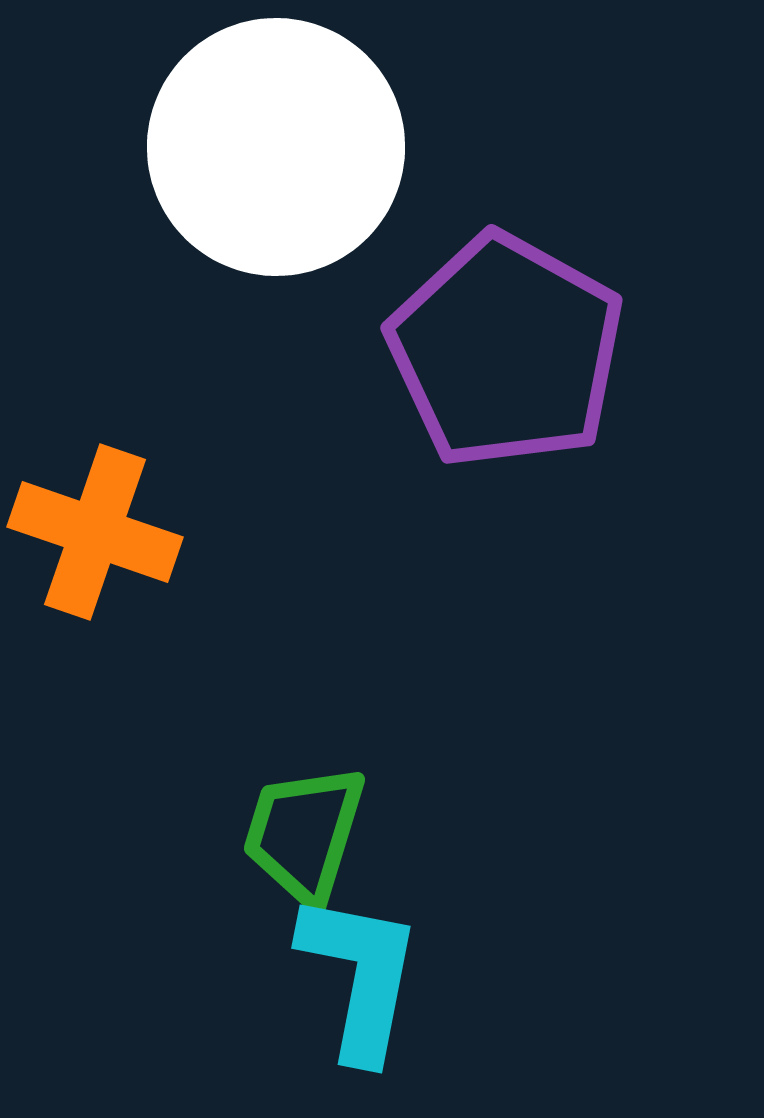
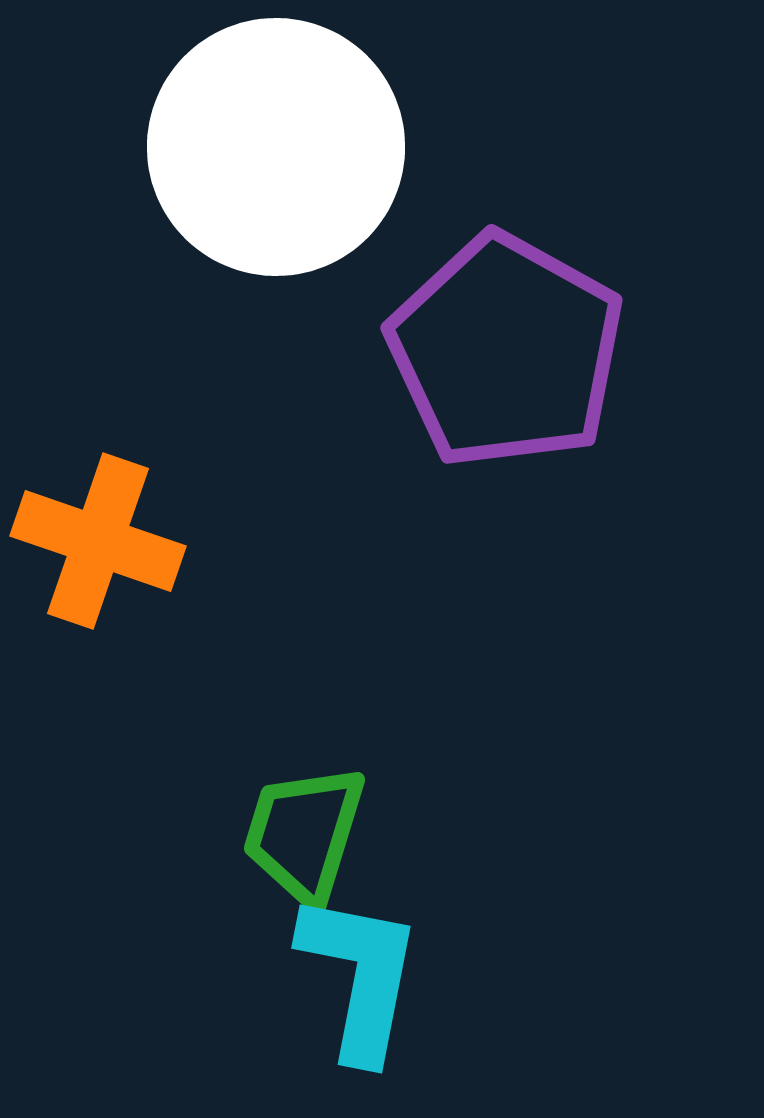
orange cross: moved 3 px right, 9 px down
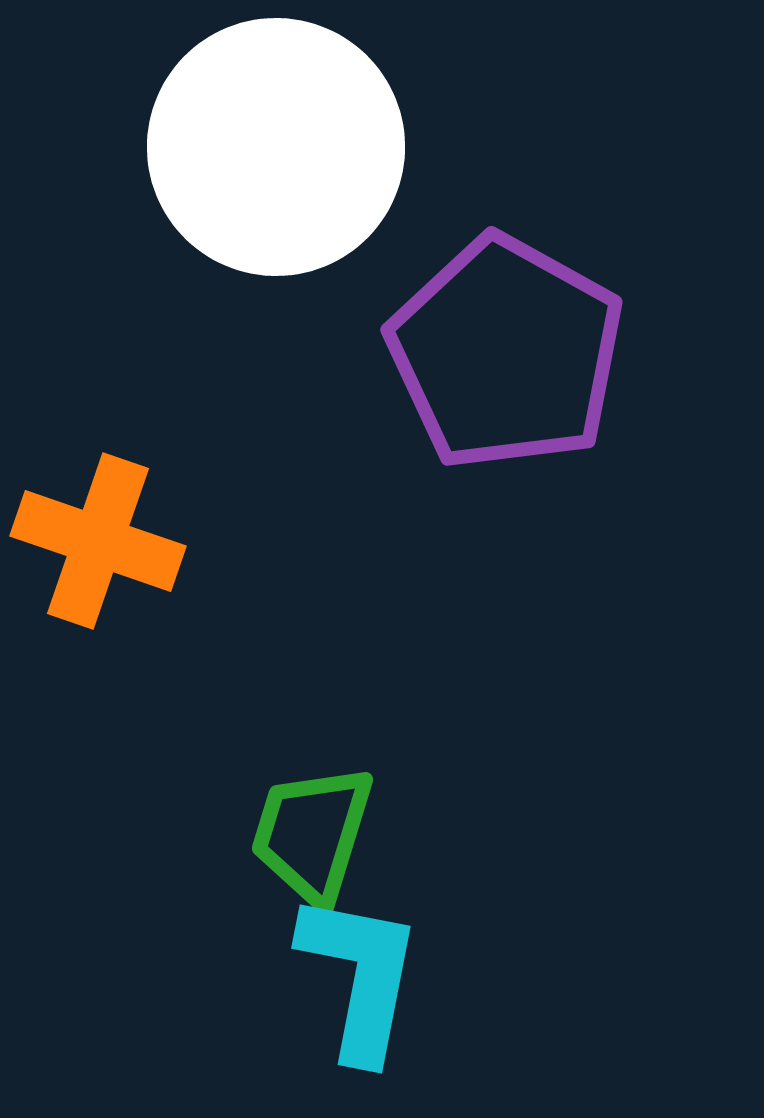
purple pentagon: moved 2 px down
green trapezoid: moved 8 px right
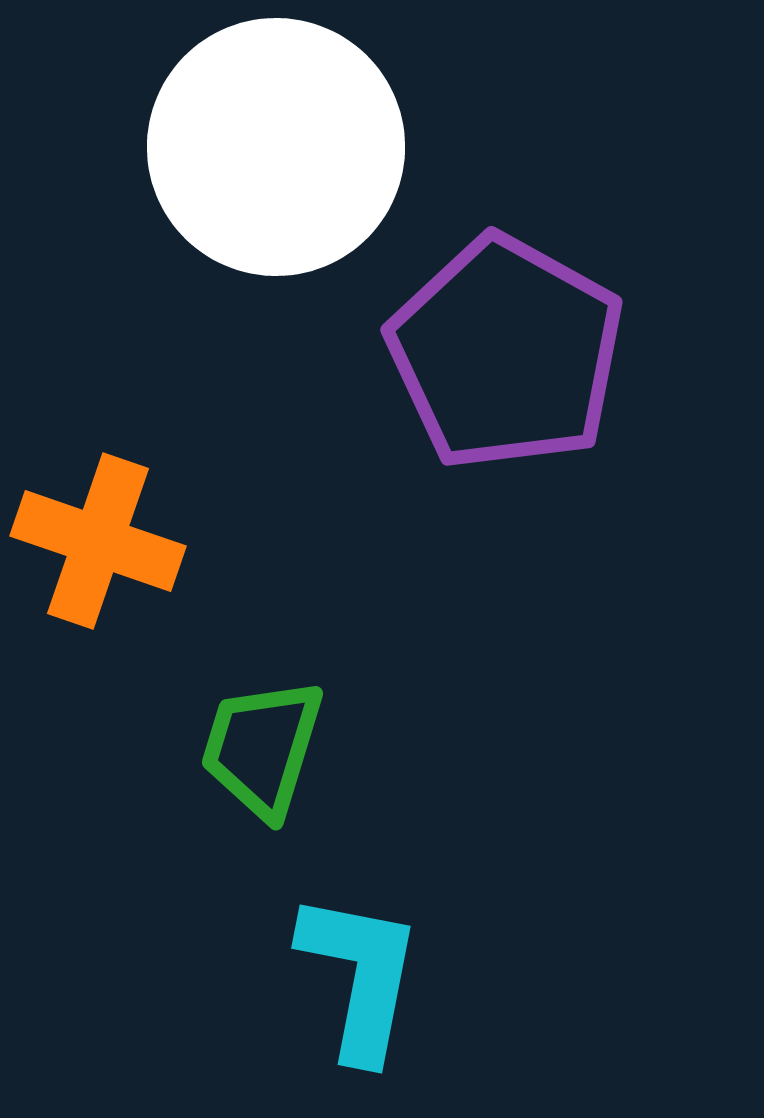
green trapezoid: moved 50 px left, 86 px up
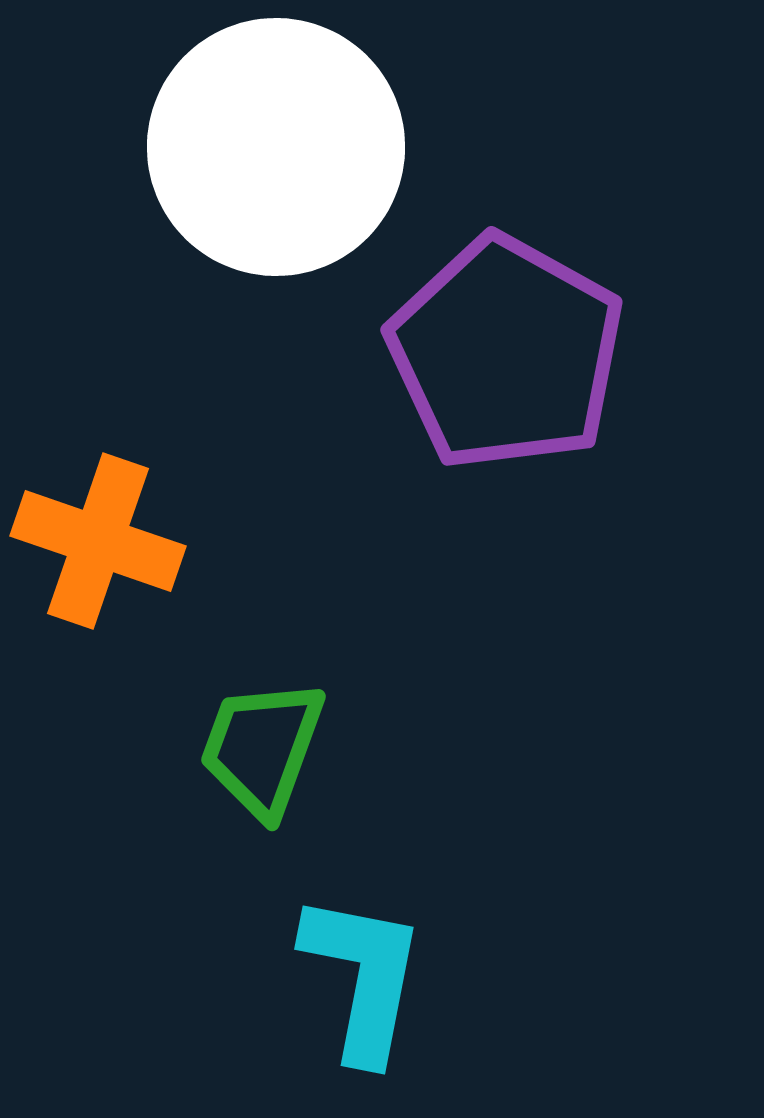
green trapezoid: rotated 3 degrees clockwise
cyan L-shape: moved 3 px right, 1 px down
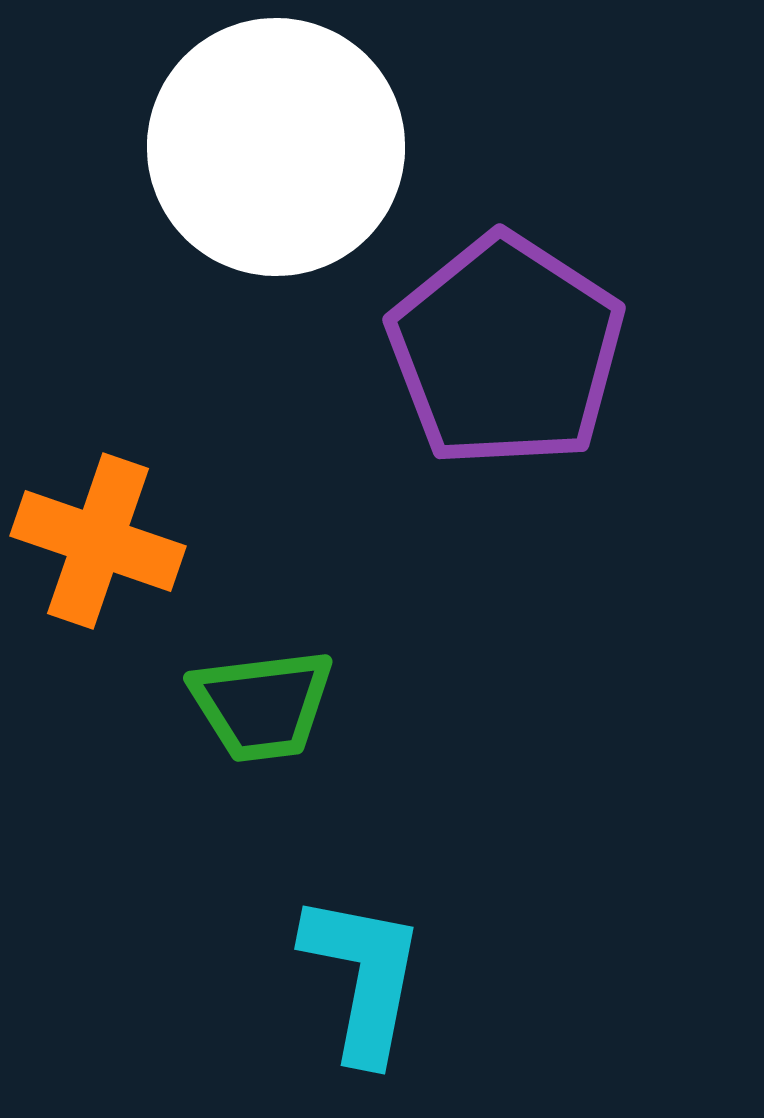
purple pentagon: moved 2 px up; rotated 4 degrees clockwise
green trapezoid: moved 43 px up; rotated 117 degrees counterclockwise
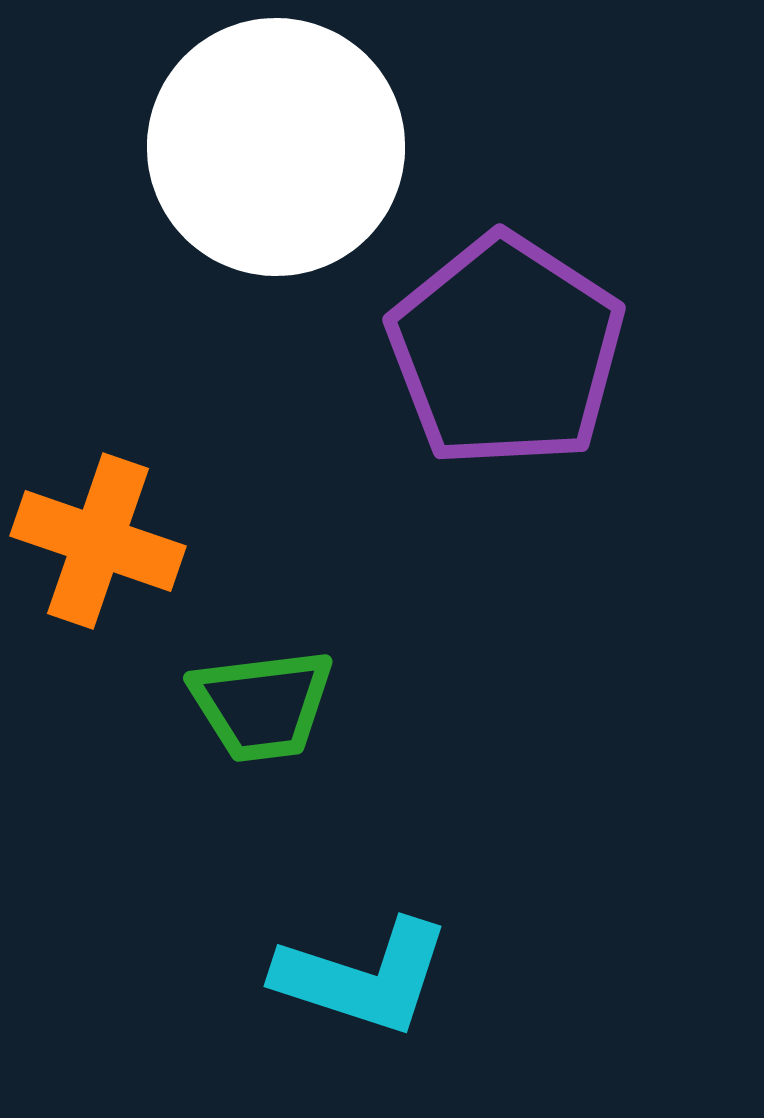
cyan L-shape: rotated 97 degrees clockwise
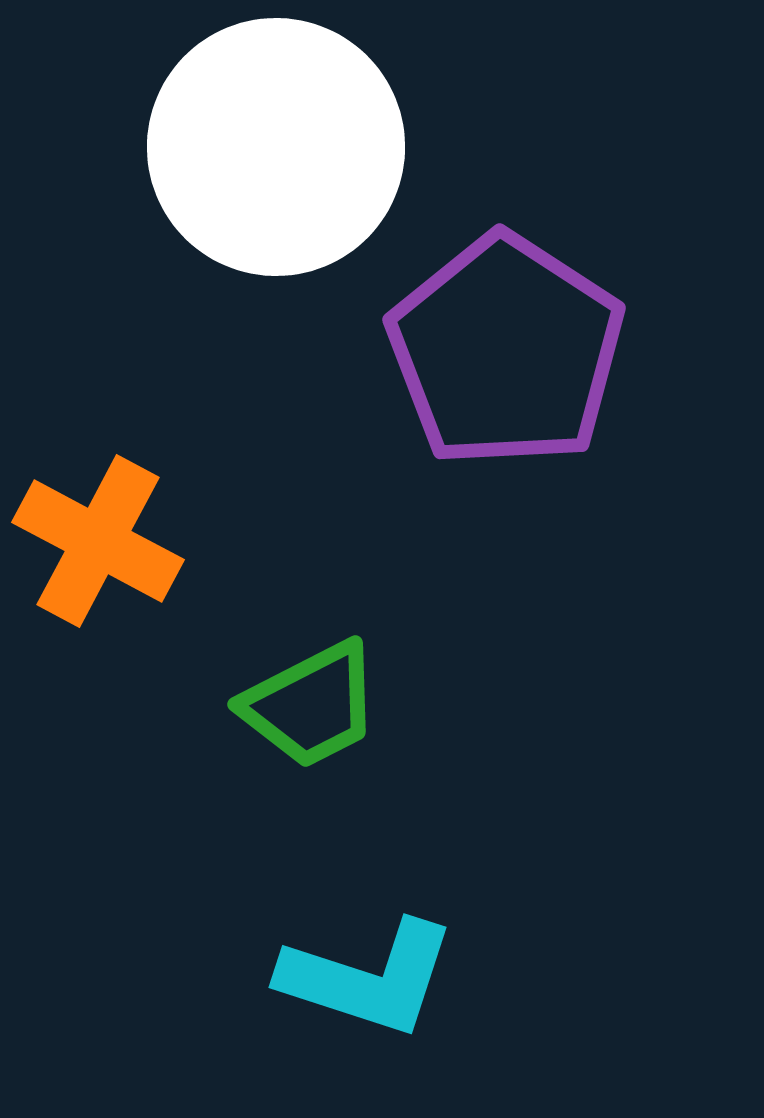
orange cross: rotated 9 degrees clockwise
green trapezoid: moved 49 px right; rotated 20 degrees counterclockwise
cyan L-shape: moved 5 px right, 1 px down
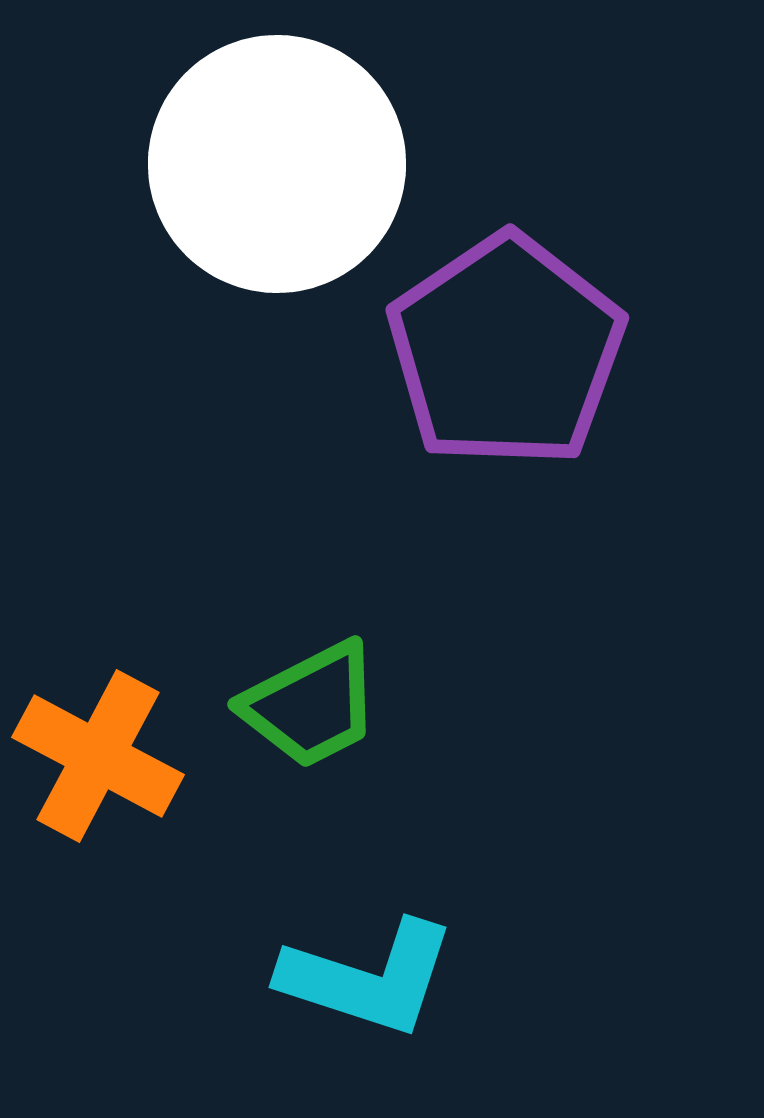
white circle: moved 1 px right, 17 px down
purple pentagon: rotated 5 degrees clockwise
orange cross: moved 215 px down
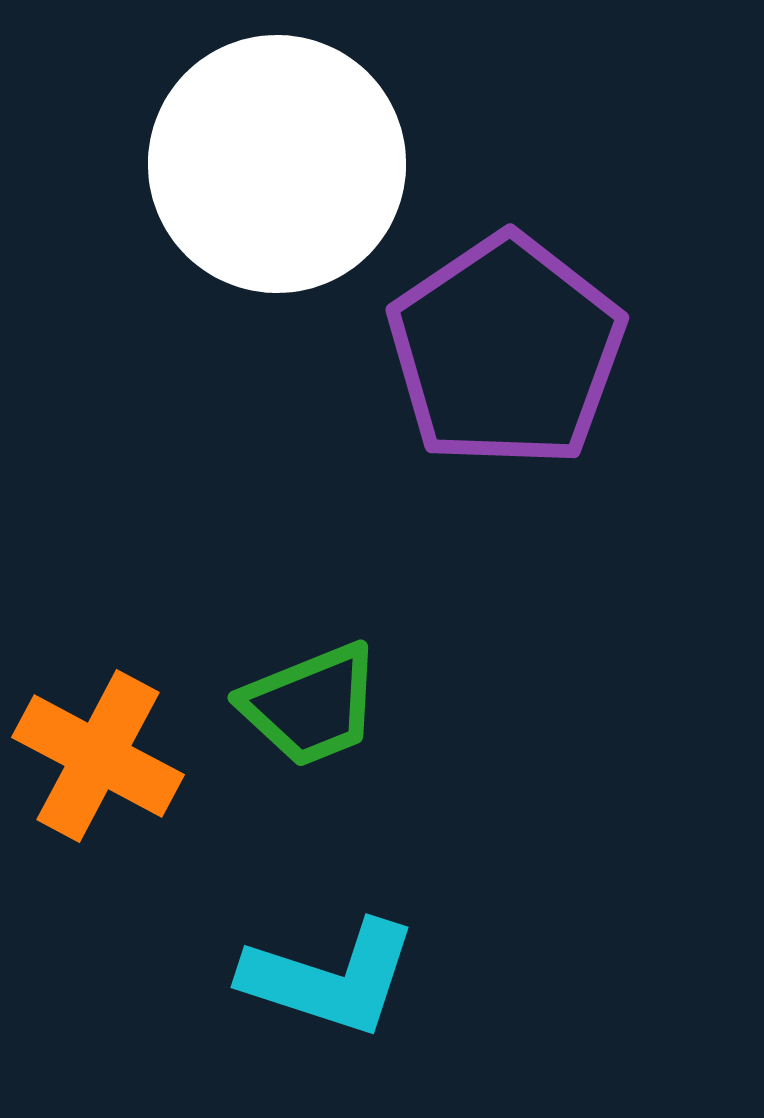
green trapezoid: rotated 5 degrees clockwise
cyan L-shape: moved 38 px left
